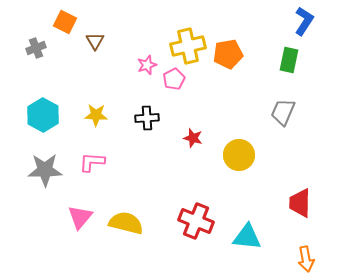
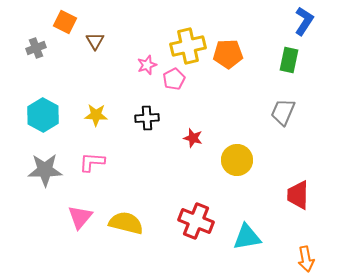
orange pentagon: rotated 8 degrees clockwise
yellow circle: moved 2 px left, 5 px down
red trapezoid: moved 2 px left, 8 px up
cyan triangle: rotated 16 degrees counterclockwise
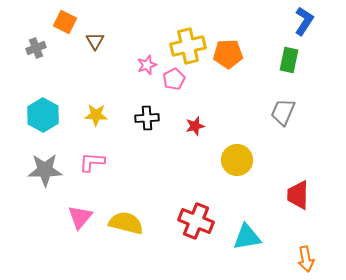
red star: moved 2 px right, 12 px up; rotated 30 degrees counterclockwise
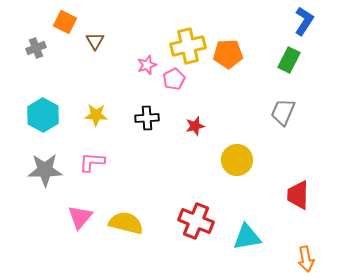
green rectangle: rotated 15 degrees clockwise
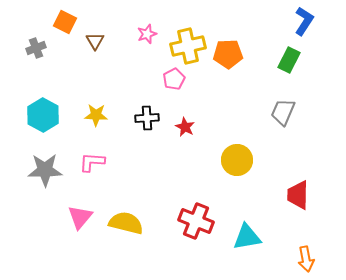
pink star: moved 31 px up
red star: moved 10 px left, 1 px down; rotated 30 degrees counterclockwise
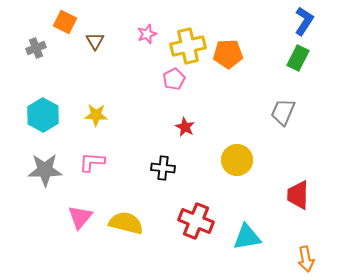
green rectangle: moved 9 px right, 2 px up
black cross: moved 16 px right, 50 px down; rotated 10 degrees clockwise
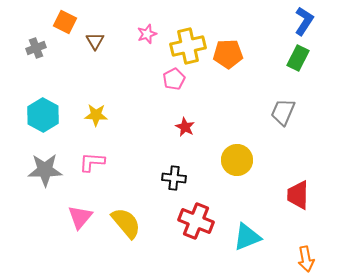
black cross: moved 11 px right, 10 px down
yellow semicircle: rotated 36 degrees clockwise
cyan triangle: rotated 12 degrees counterclockwise
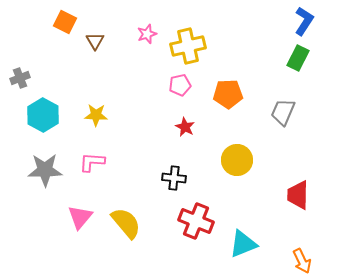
gray cross: moved 16 px left, 30 px down
orange pentagon: moved 40 px down
pink pentagon: moved 6 px right, 6 px down; rotated 15 degrees clockwise
cyan triangle: moved 4 px left, 7 px down
orange arrow: moved 4 px left, 2 px down; rotated 15 degrees counterclockwise
